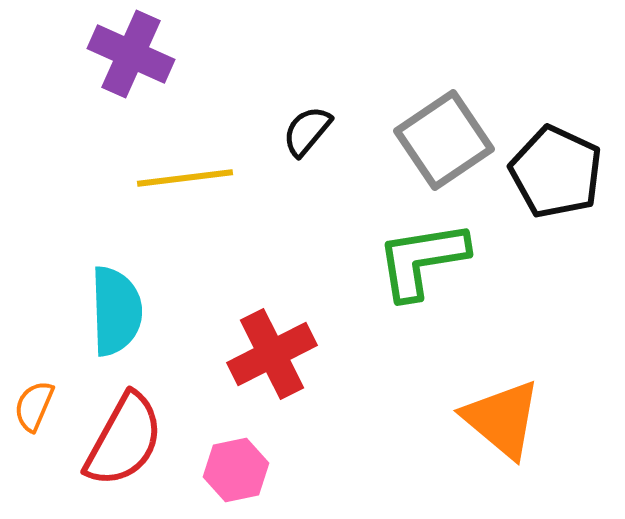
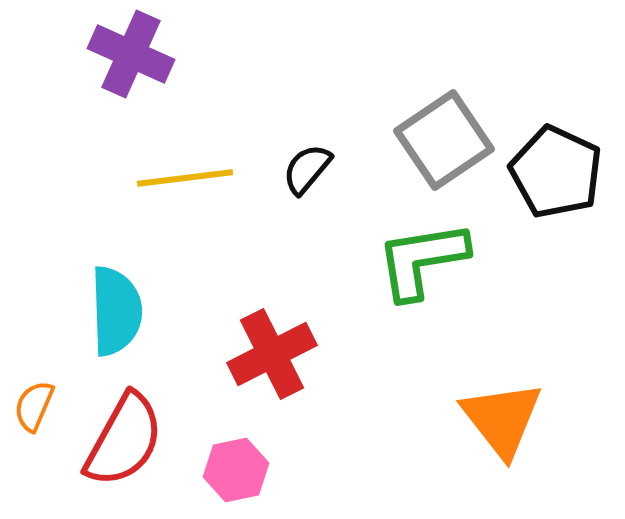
black semicircle: moved 38 px down
orange triangle: rotated 12 degrees clockwise
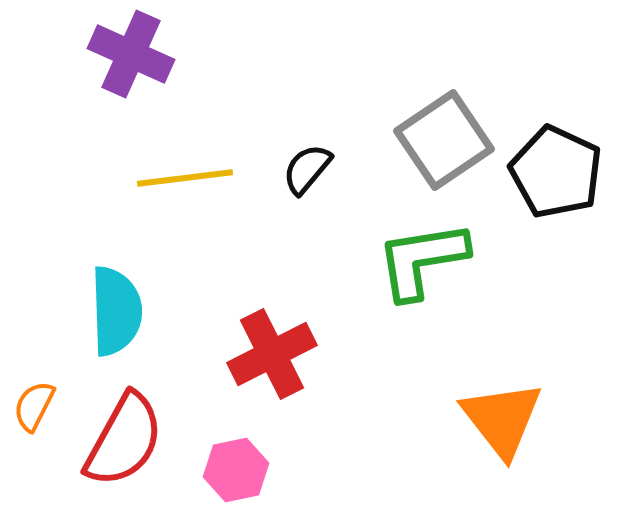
orange semicircle: rotated 4 degrees clockwise
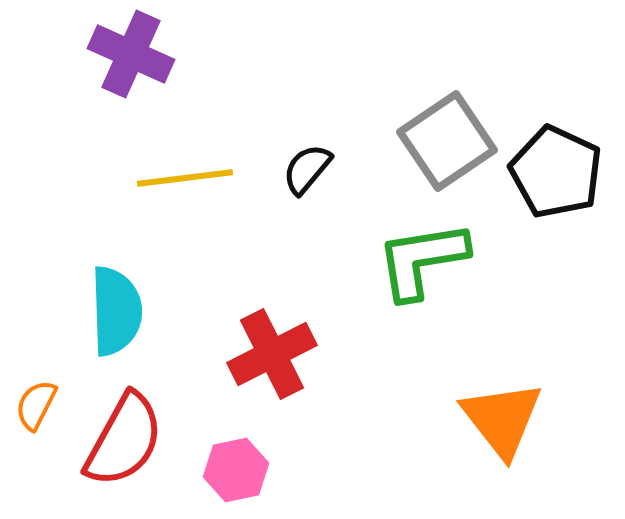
gray square: moved 3 px right, 1 px down
orange semicircle: moved 2 px right, 1 px up
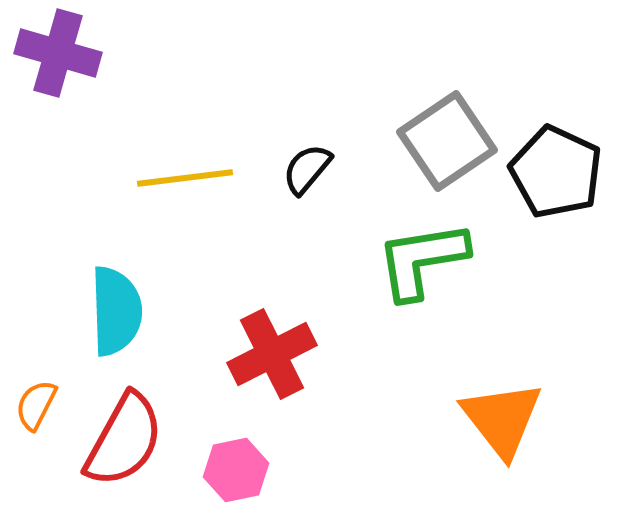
purple cross: moved 73 px left, 1 px up; rotated 8 degrees counterclockwise
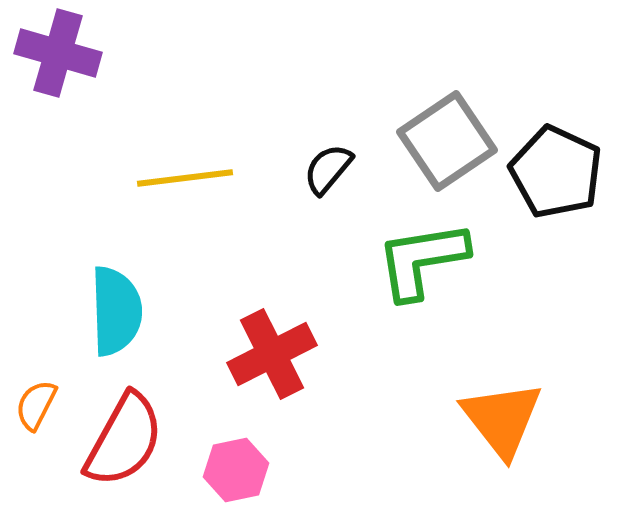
black semicircle: moved 21 px right
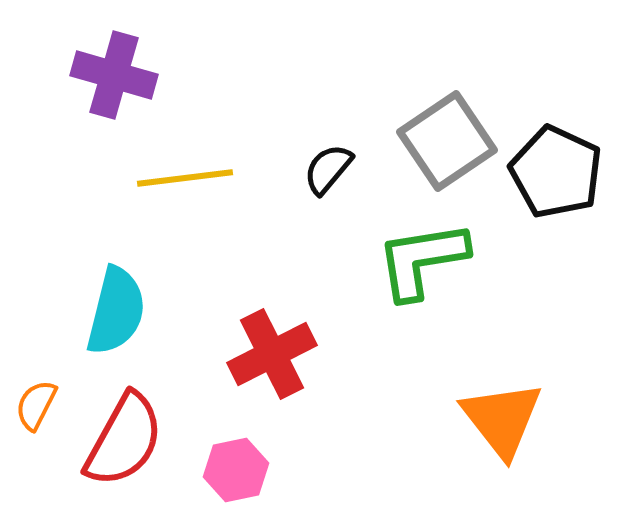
purple cross: moved 56 px right, 22 px down
cyan semicircle: rotated 16 degrees clockwise
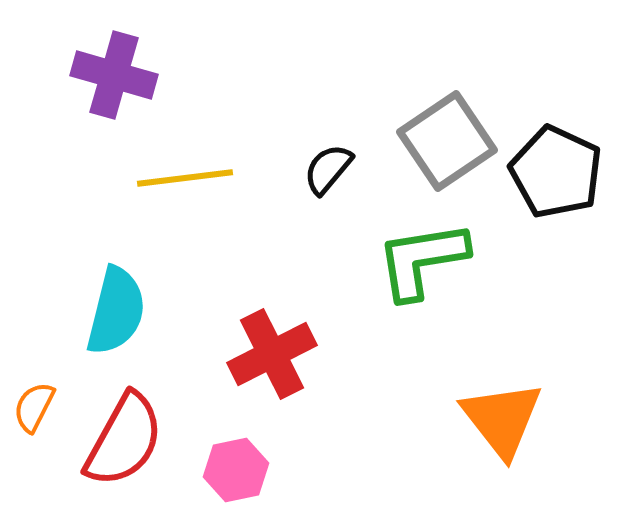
orange semicircle: moved 2 px left, 2 px down
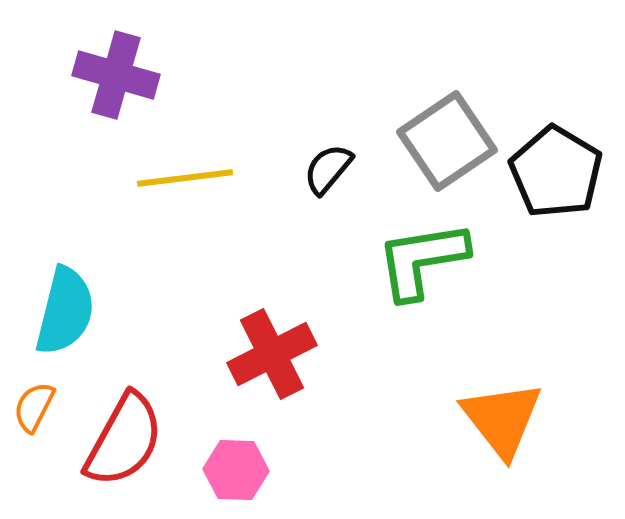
purple cross: moved 2 px right
black pentagon: rotated 6 degrees clockwise
cyan semicircle: moved 51 px left
pink hexagon: rotated 14 degrees clockwise
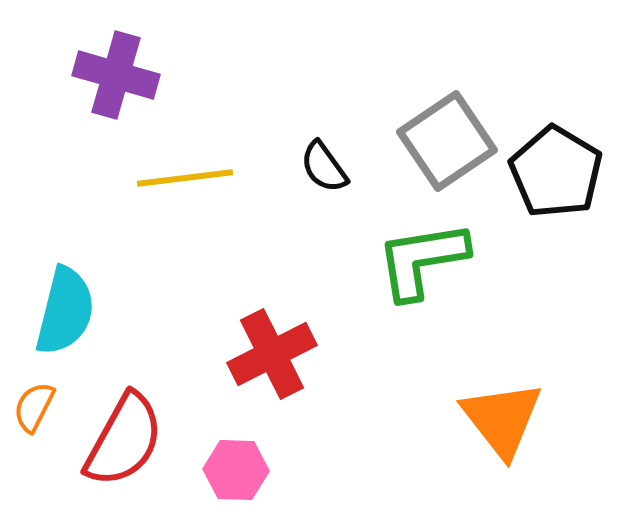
black semicircle: moved 4 px left, 2 px up; rotated 76 degrees counterclockwise
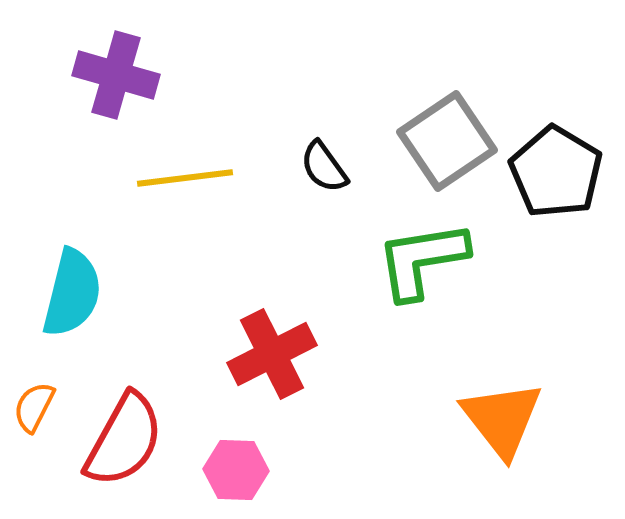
cyan semicircle: moved 7 px right, 18 px up
